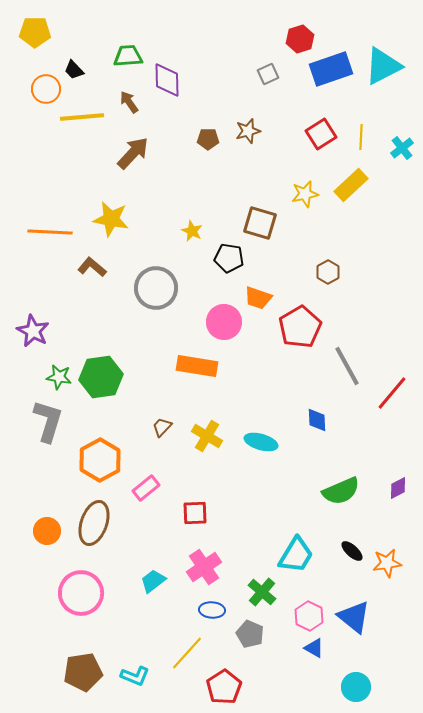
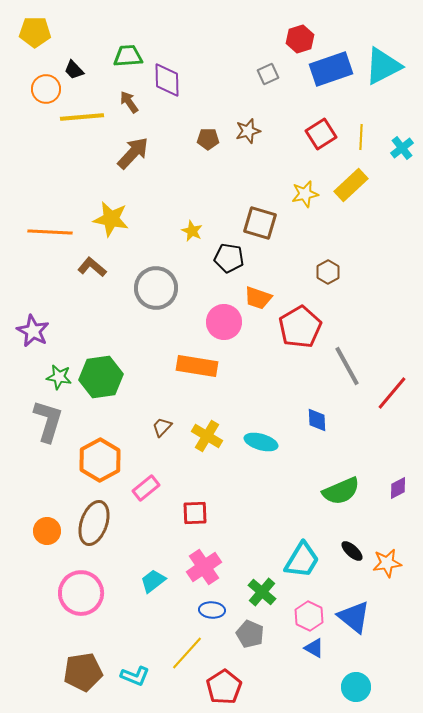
cyan trapezoid at (296, 555): moved 6 px right, 5 px down
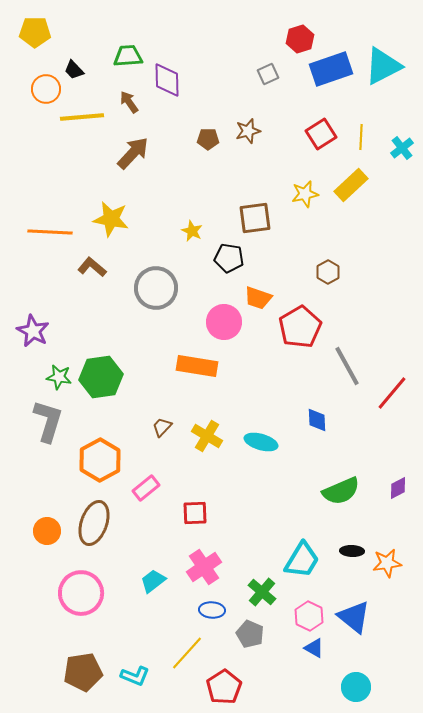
brown square at (260, 223): moved 5 px left, 5 px up; rotated 24 degrees counterclockwise
black ellipse at (352, 551): rotated 40 degrees counterclockwise
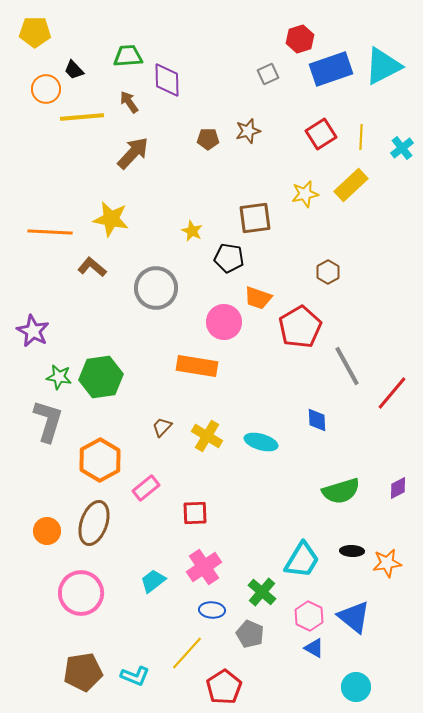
green semicircle at (341, 491): rotated 6 degrees clockwise
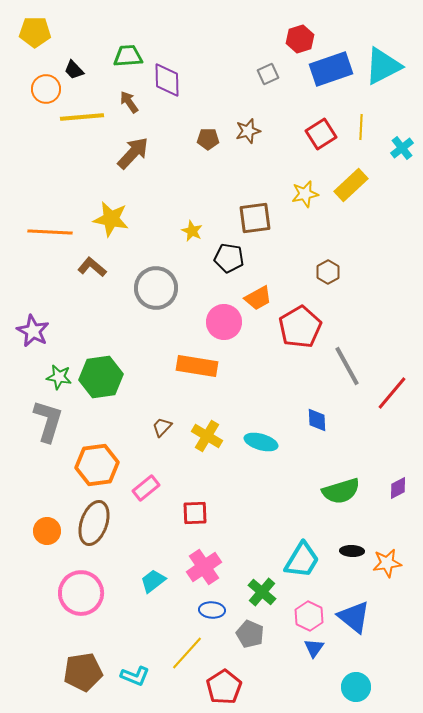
yellow line at (361, 137): moved 10 px up
orange trapezoid at (258, 298): rotated 48 degrees counterclockwise
orange hexagon at (100, 460): moved 3 px left, 5 px down; rotated 21 degrees clockwise
blue triangle at (314, 648): rotated 35 degrees clockwise
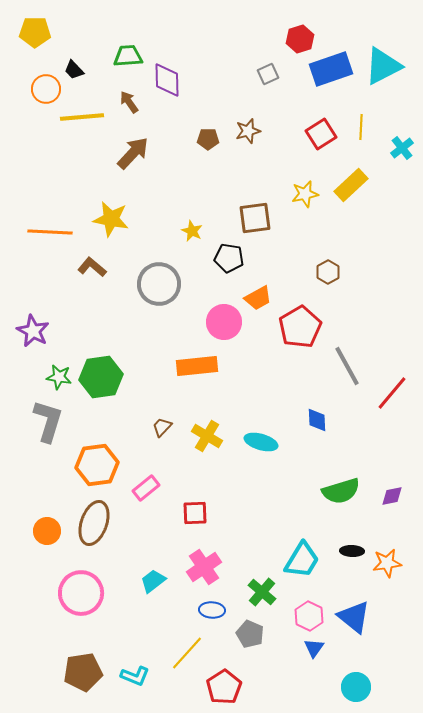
gray circle at (156, 288): moved 3 px right, 4 px up
orange rectangle at (197, 366): rotated 15 degrees counterclockwise
purple diamond at (398, 488): moved 6 px left, 8 px down; rotated 15 degrees clockwise
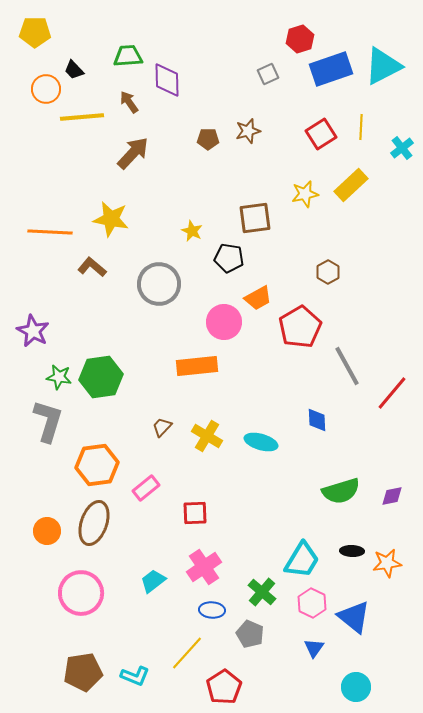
pink hexagon at (309, 616): moved 3 px right, 13 px up
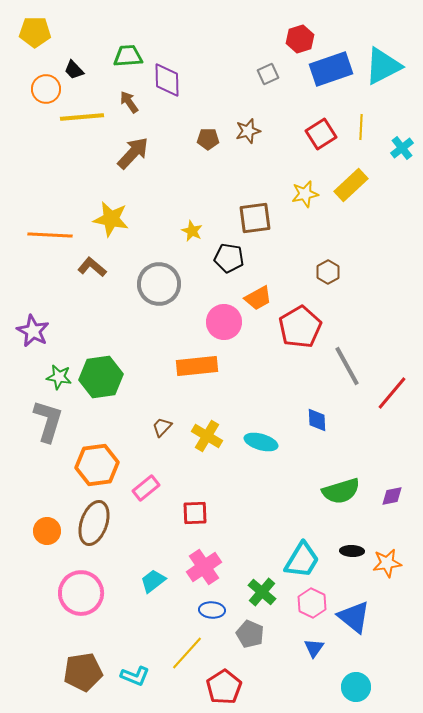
orange line at (50, 232): moved 3 px down
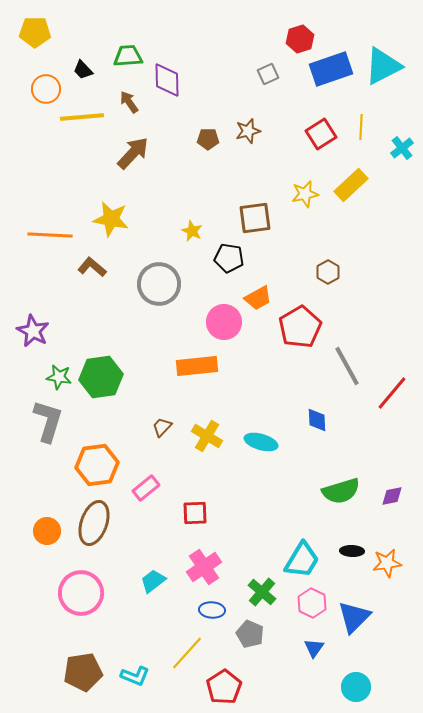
black trapezoid at (74, 70): moved 9 px right
blue triangle at (354, 617): rotated 36 degrees clockwise
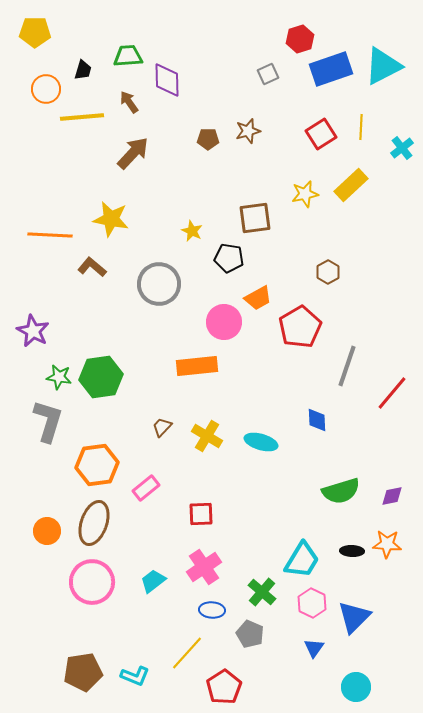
black trapezoid at (83, 70): rotated 120 degrees counterclockwise
gray line at (347, 366): rotated 48 degrees clockwise
red square at (195, 513): moved 6 px right, 1 px down
orange star at (387, 563): moved 19 px up; rotated 12 degrees clockwise
pink circle at (81, 593): moved 11 px right, 11 px up
